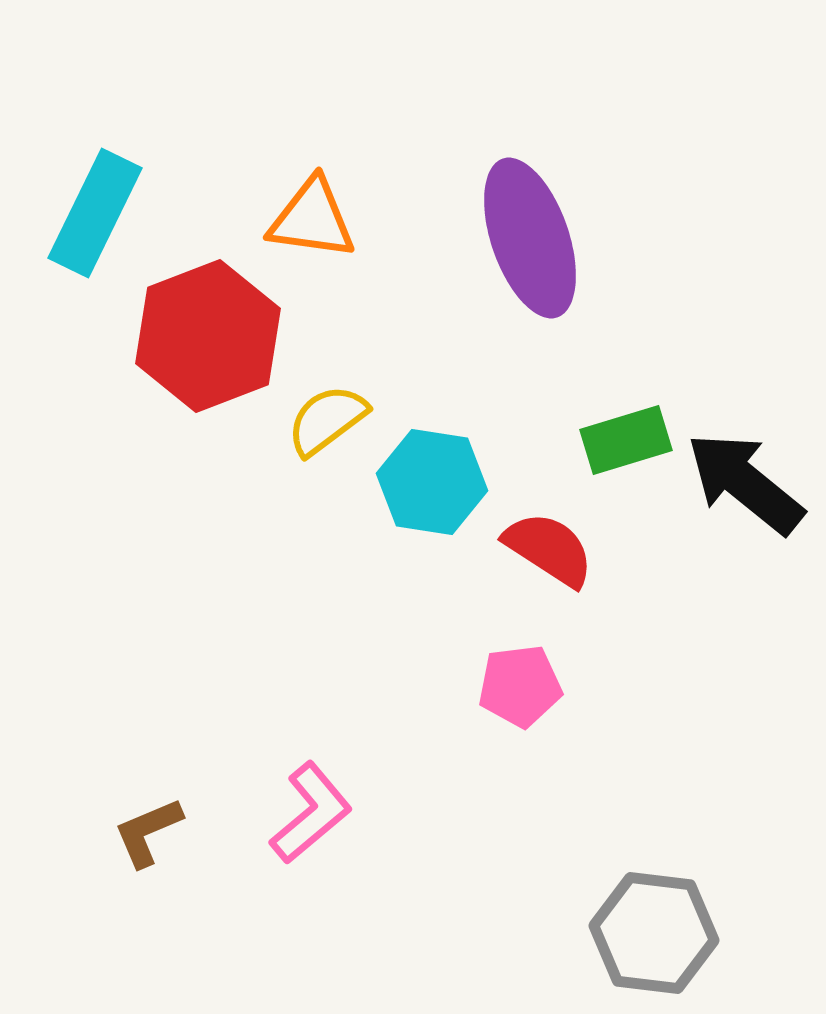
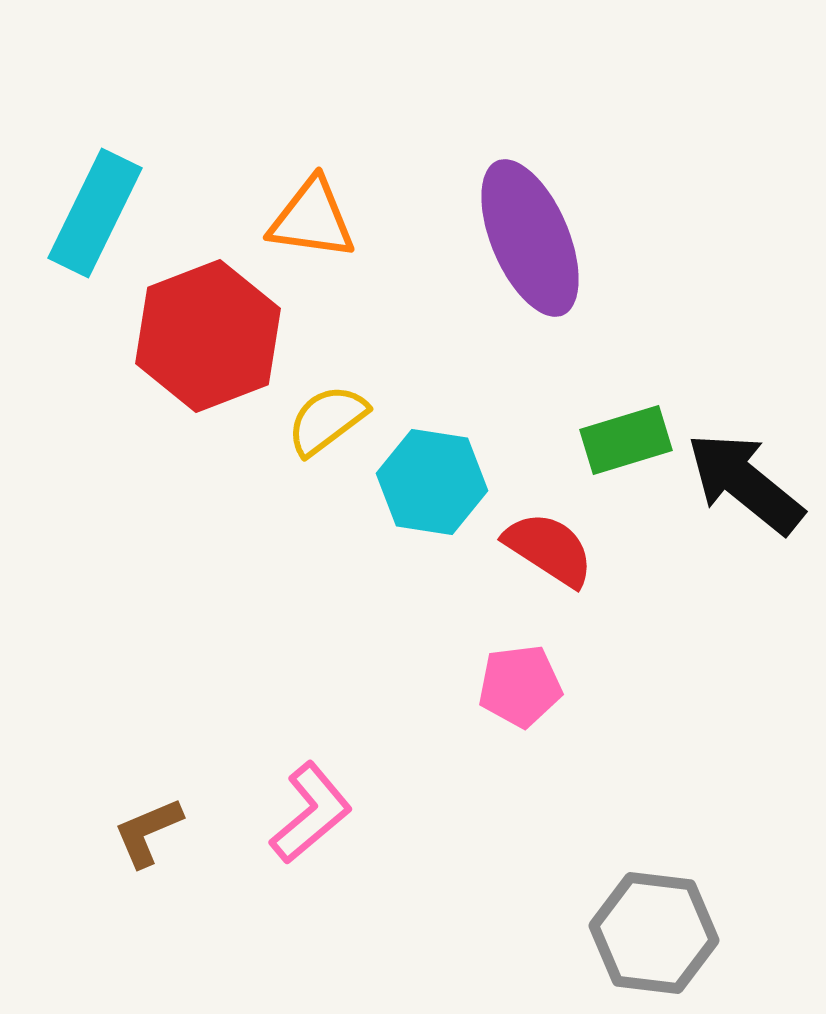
purple ellipse: rotated 4 degrees counterclockwise
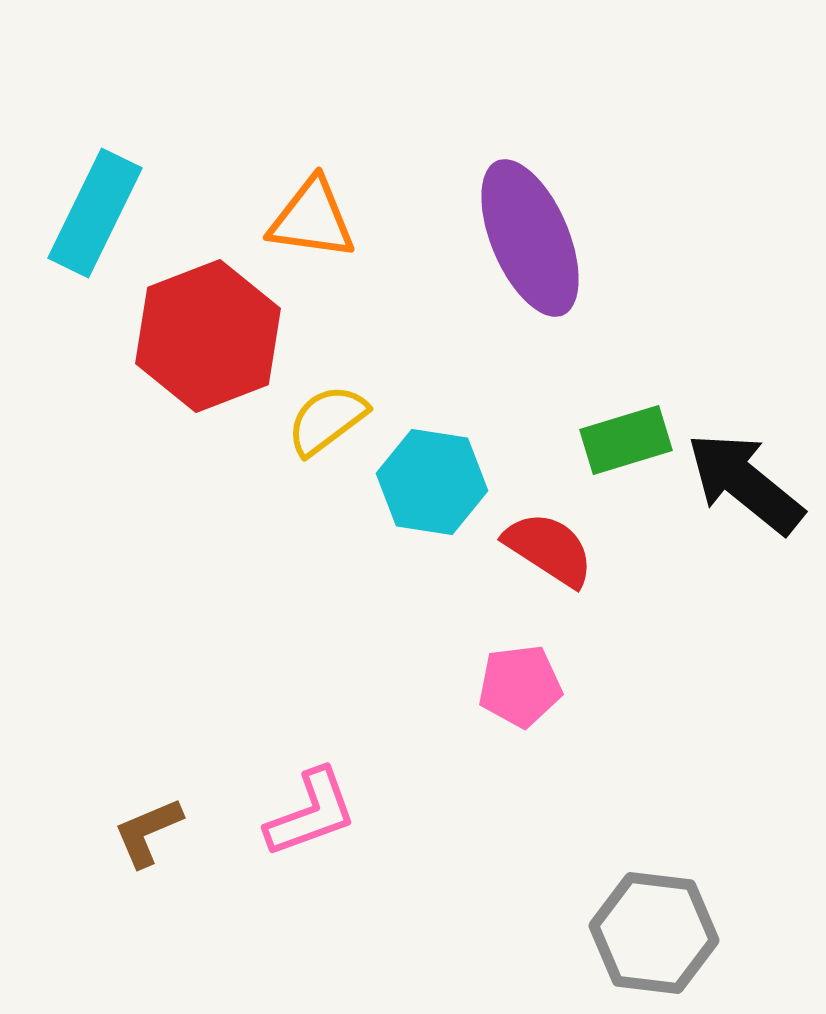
pink L-shape: rotated 20 degrees clockwise
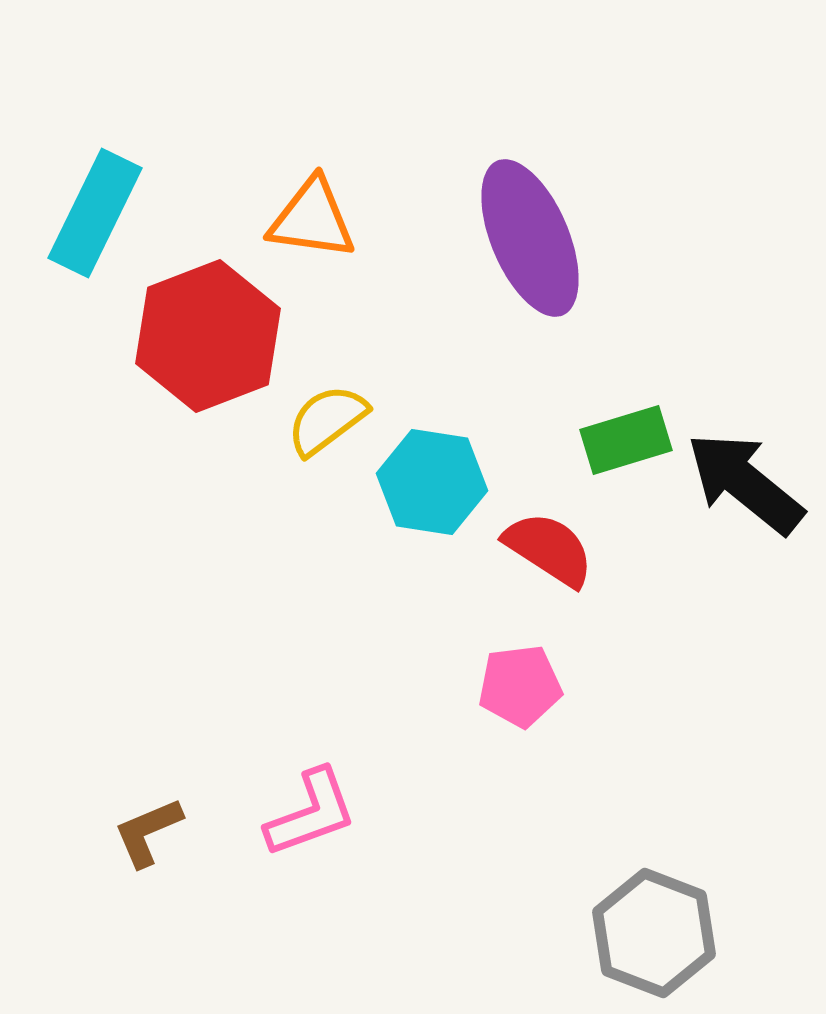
gray hexagon: rotated 14 degrees clockwise
